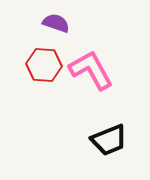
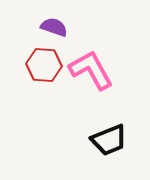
purple semicircle: moved 2 px left, 4 px down
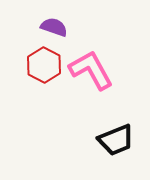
red hexagon: rotated 24 degrees clockwise
black trapezoid: moved 7 px right
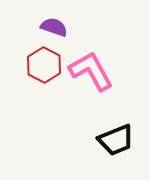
pink L-shape: moved 1 px down
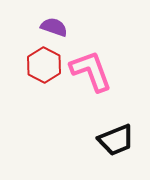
pink L-shape: rotated 9 degrees clockwise
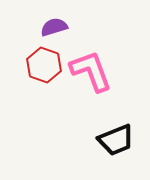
purple semicircle: rotated 36 degrees counterclockwise
red hexagon: rotated 8 degrees counterclockwise
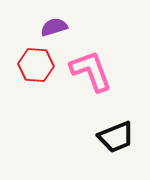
red hexagon: moved 8 px left; rotated 16 degrees counterclockwise
black trapezoid: moved 3 px up
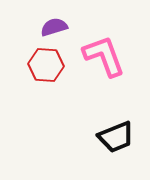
red hexagon: moved 10 px right
pink L-shape: moved 13 px right, 15 px up
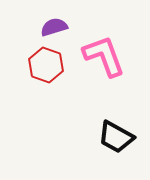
red hexagon: rotated 16 degrees clockwise
black trapezoid: rotated 51 degrees clockwise
